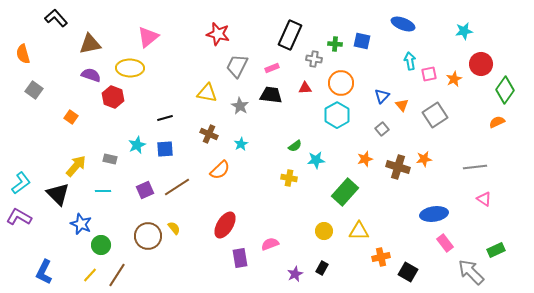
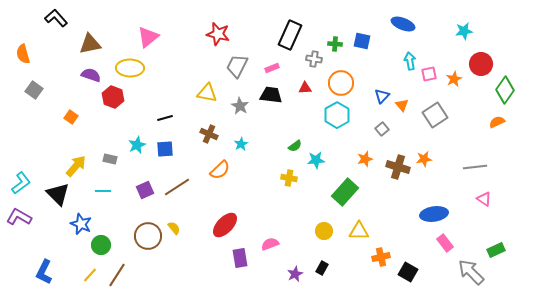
red ellipse at (225, 225): rotated 12 degrees clockwise
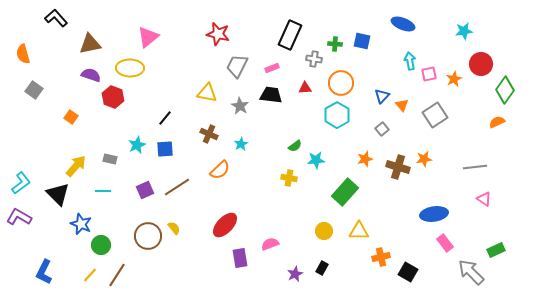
black line at (165, 118): rotated 35 degrees counterclockwise
